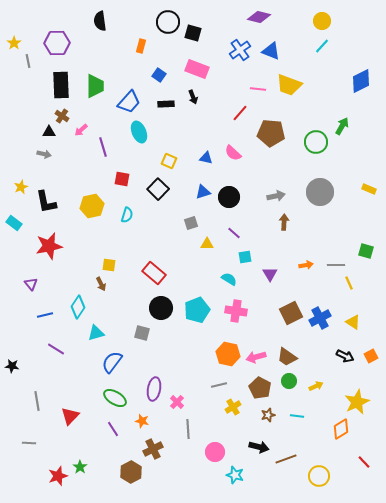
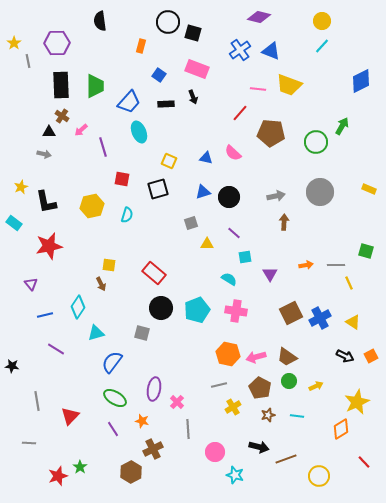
black square at (158, 189): rotated 30 degrees clockwise
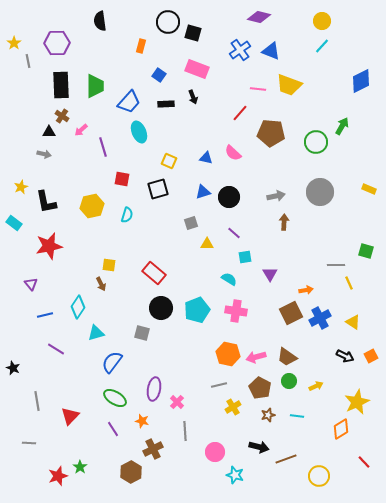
orange arrow at (306, 265): moved 25 px down
black star at (12, 366): moved 1 px right, 2 px down; rotated 16 degrees clockwise
gray line at (188, 429): moved 3 px left, 2 px down
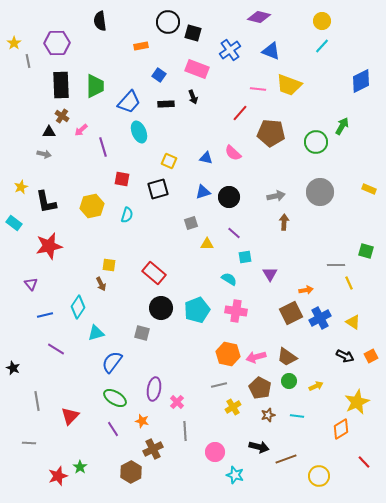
orange rectangle at (141, 46): rotated 64 degrees clockwise
blue cross at (240, 50): moved 10 px left
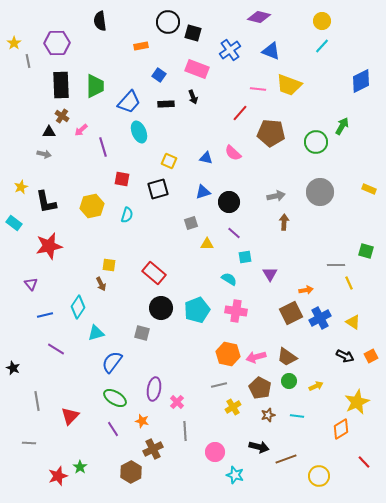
black circle at (229, 197): moved 5 px down
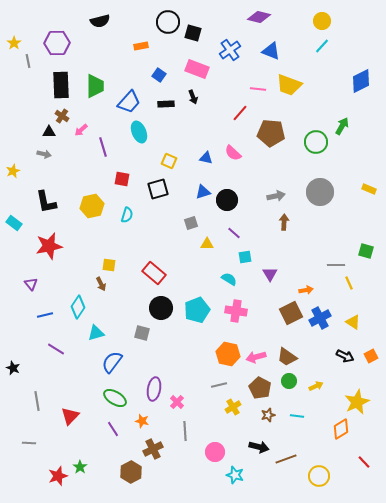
black semicircle at (100, 21): rotated 96 degrees counterclockwise
yellow star at (21, 187): moved 8 px left, 16 px up
black circle at (229, 202): moved 2 px left, 2 px up
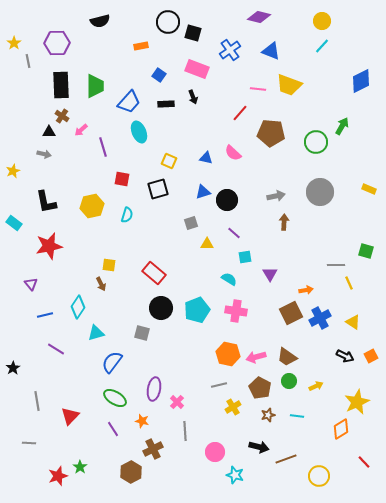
black star at (13, 368): rotated 16 degrees clockwise
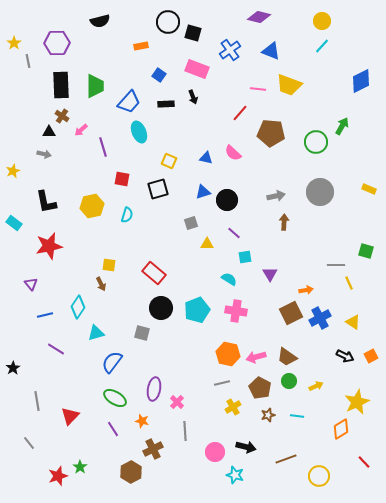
gray line at (219, 385): moved 3 px right, 2 px up
gray line at (29, 443): rotated 48 degrees clockwise
black arrow at (259, 447): moved 13 px left
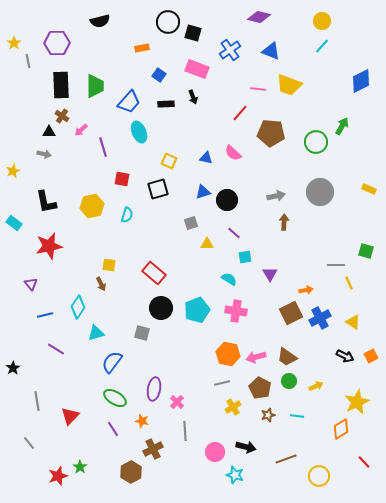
orange rectangle at (141, 46): moved 1 px right, 2 px down
